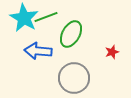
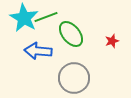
green ellipse: rotated 68 degrees counterclockwise
red star: moved 11 px up
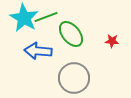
red star: rotated 24 degrees clockwise
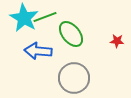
green line: moved 1 px left
red star: moved 5 px right
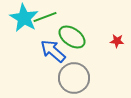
green ellipse: moved 1 px right, 3 px down; rotated 16 degrees counterclockwise
blue arrow: moved 15 px right; rotated 36 degrees clockwise
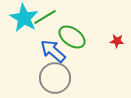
green line: rotated 10 degrees counterclockwise
gray circle: moved 19 px left
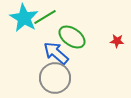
blue arrow: moved 3 px right, 2 px down
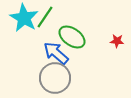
green line: rotated 25 degrees counterclockwise
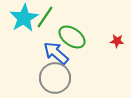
cyan star: rotated 12 degrees clockwise
